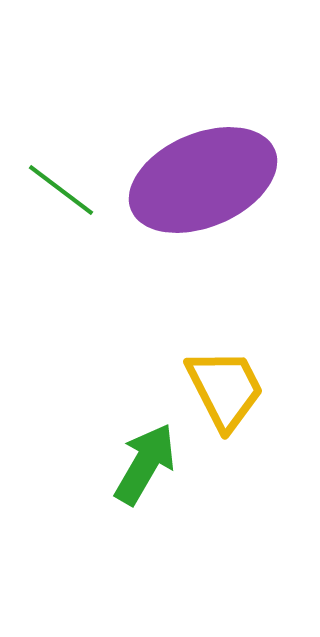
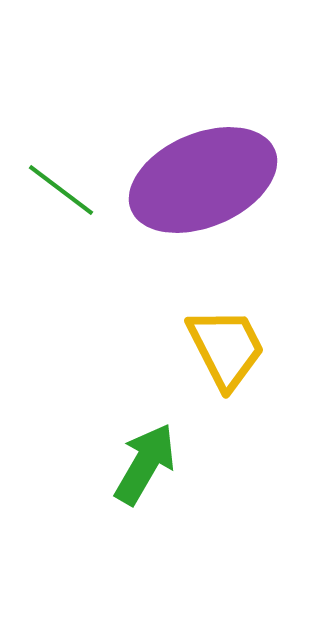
yellow trapezoid: moved 1 px right, 41 px up
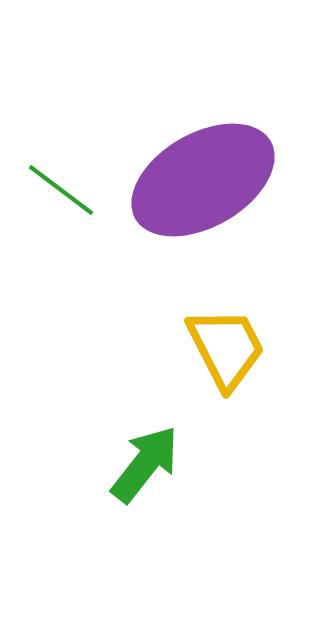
purple ellipse: rotated 7 degrees counterclockwise
green arrow: rotated 8 degrees clockwise
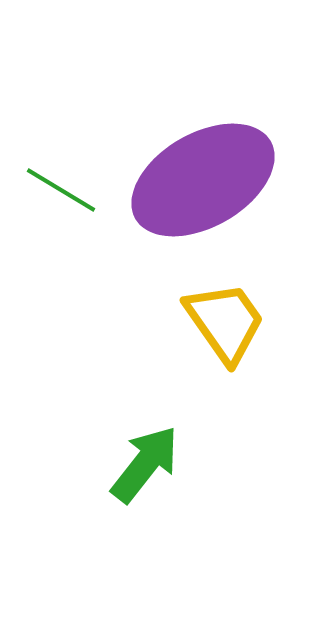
green line: rotated 6 degrees counterclockwise
yellow trapezoid: moved 1 px left, 26 px up; rotated 8 degrees counterclockwise
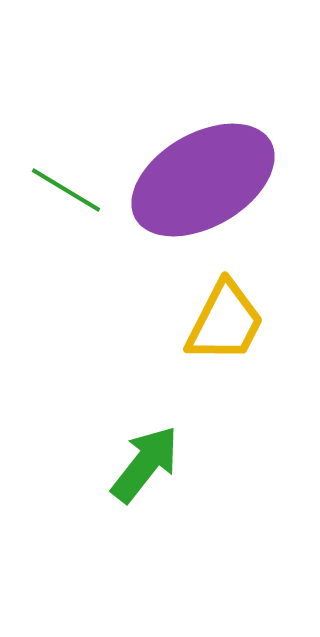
green line: moved 5 px right
yellow trapezoid: rotated 62 degrees clockwise
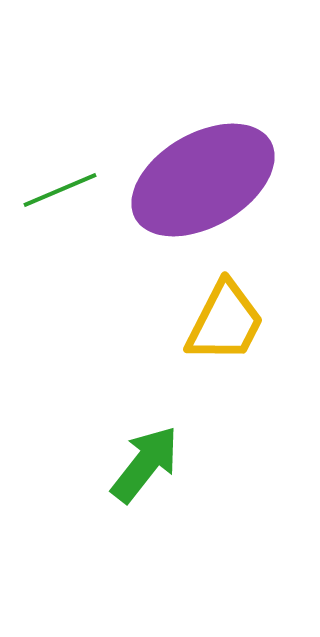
green line: moved 6 px left; rotated 54 degrees counterclockwise
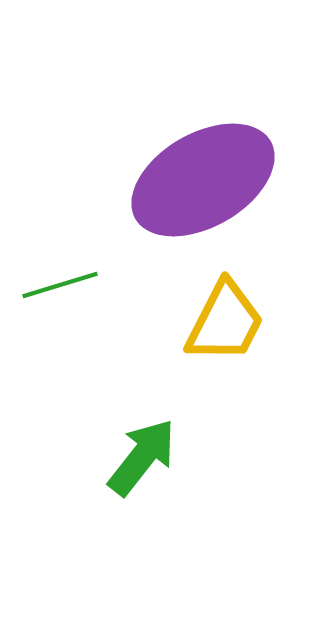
green line: moved 95 px down; rotated 6 degrees clockwise
green arrow: moved 3 px left, 7 px up
